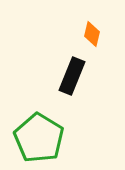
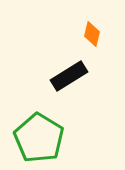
black rectangle: moved 3 px left; rotated 36 degrees clockwise
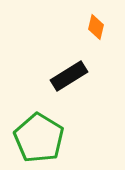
orange diamond: moved 4 px right, 7 px up
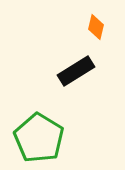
black rectangle: moved 7 px right, 5 px up
